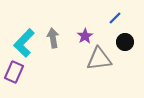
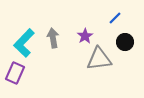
purple rectangle: moved 1 px right, 1 px down
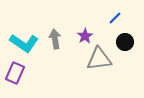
gray arrow: moved 2 px right, 1 px down
cyan L-shape: rotated 100 degrees counterclockwise
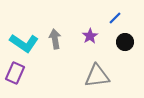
purple star: moved 5 px right
gray triangle: moved 2 px left, 17 px down
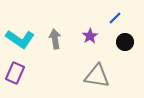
cyan L-shape: moved 4 px left, 4 px up
gray triangle: rotated 16 degrees clockwise
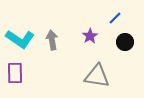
gray arrow: moved 3 px left, 1 px down
purple rectangle: rotated 25 degrees counterclockwise
